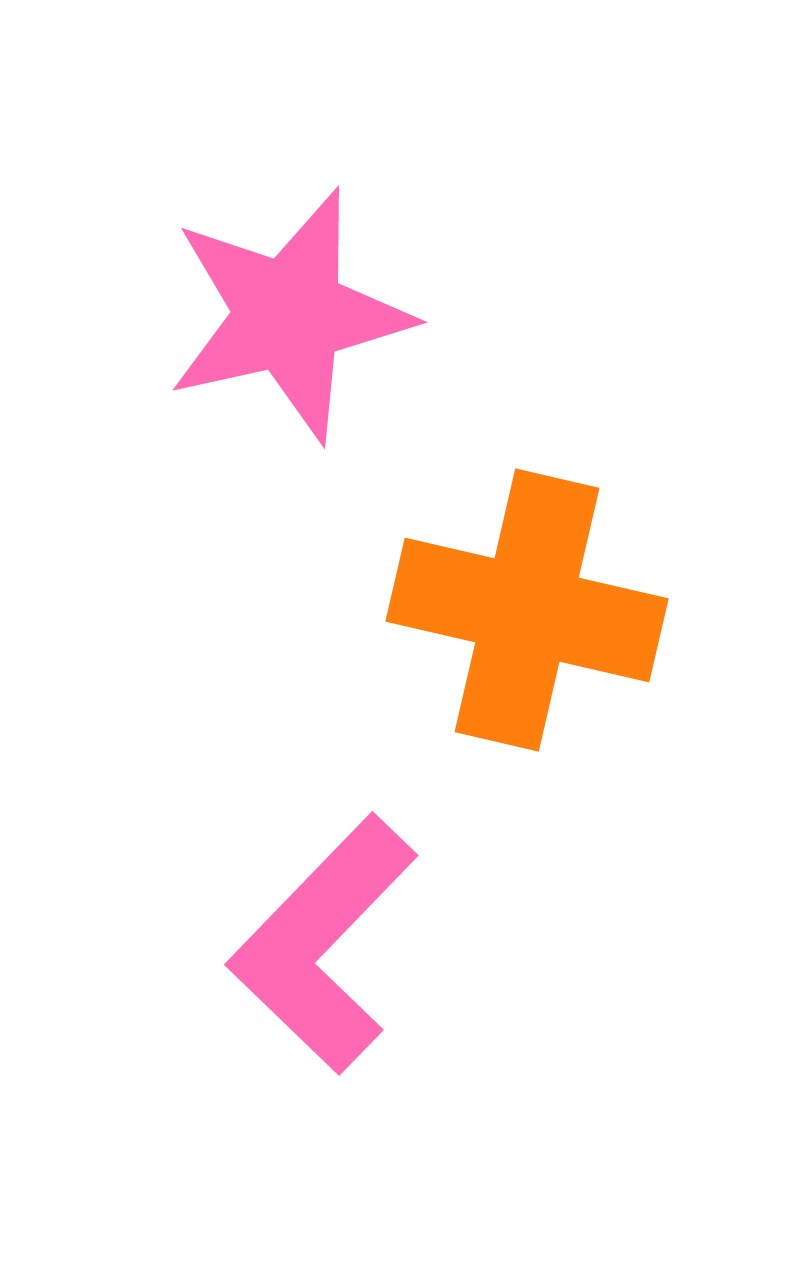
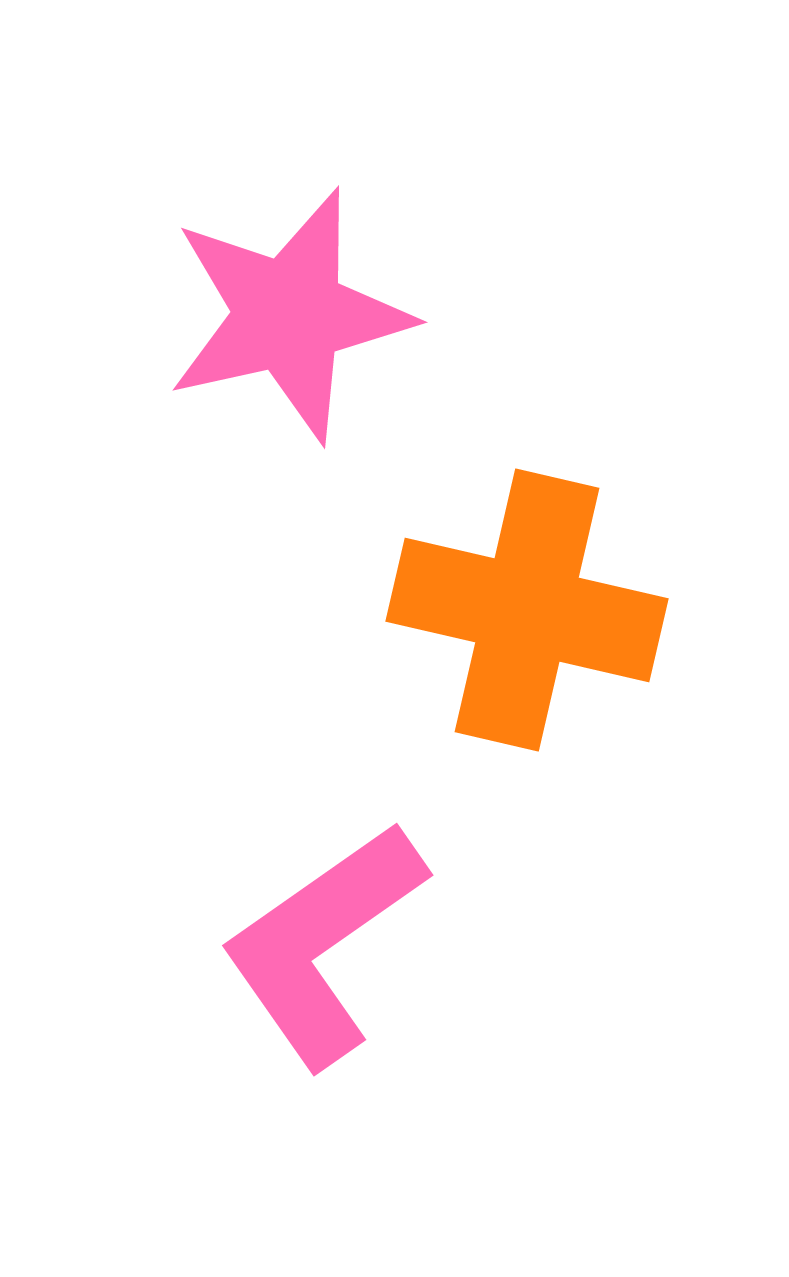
pink L-shape: rotated 11 degrees clockwise
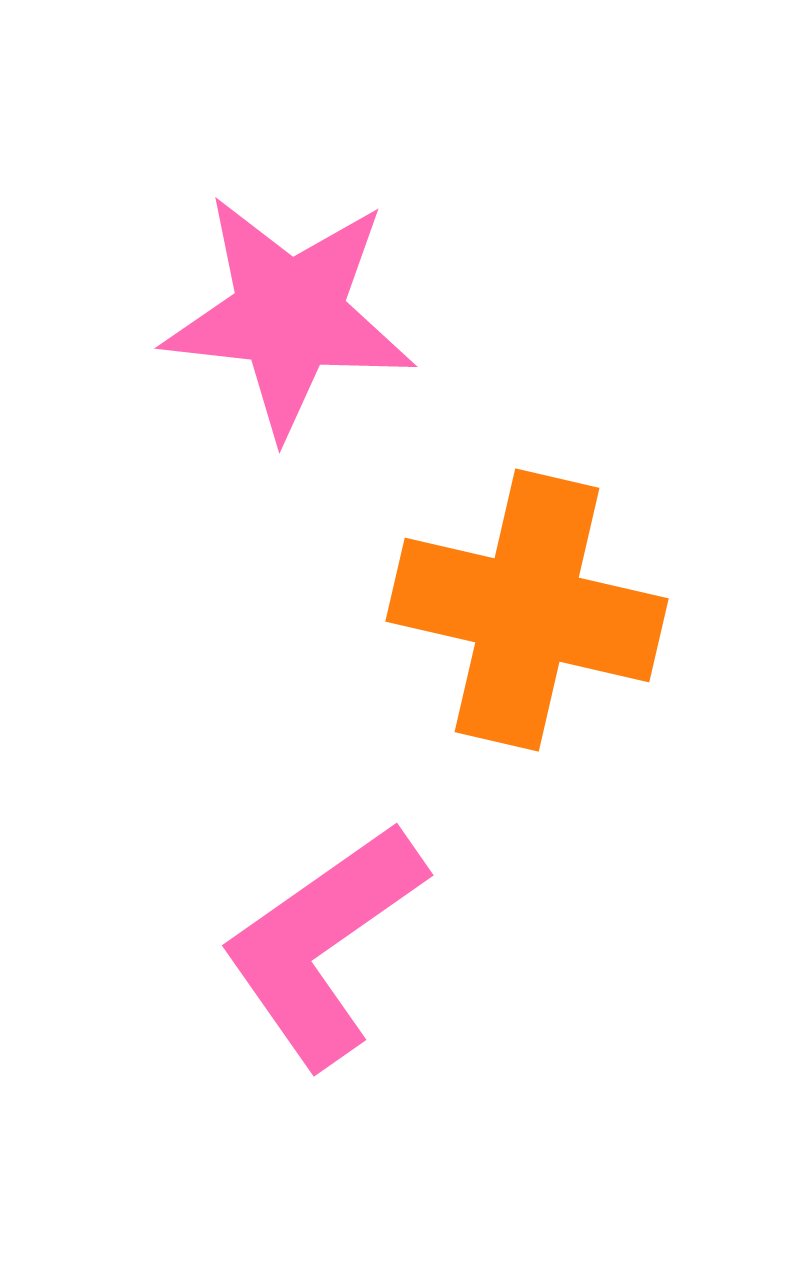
pink star: rotated 19 degrees clockwise
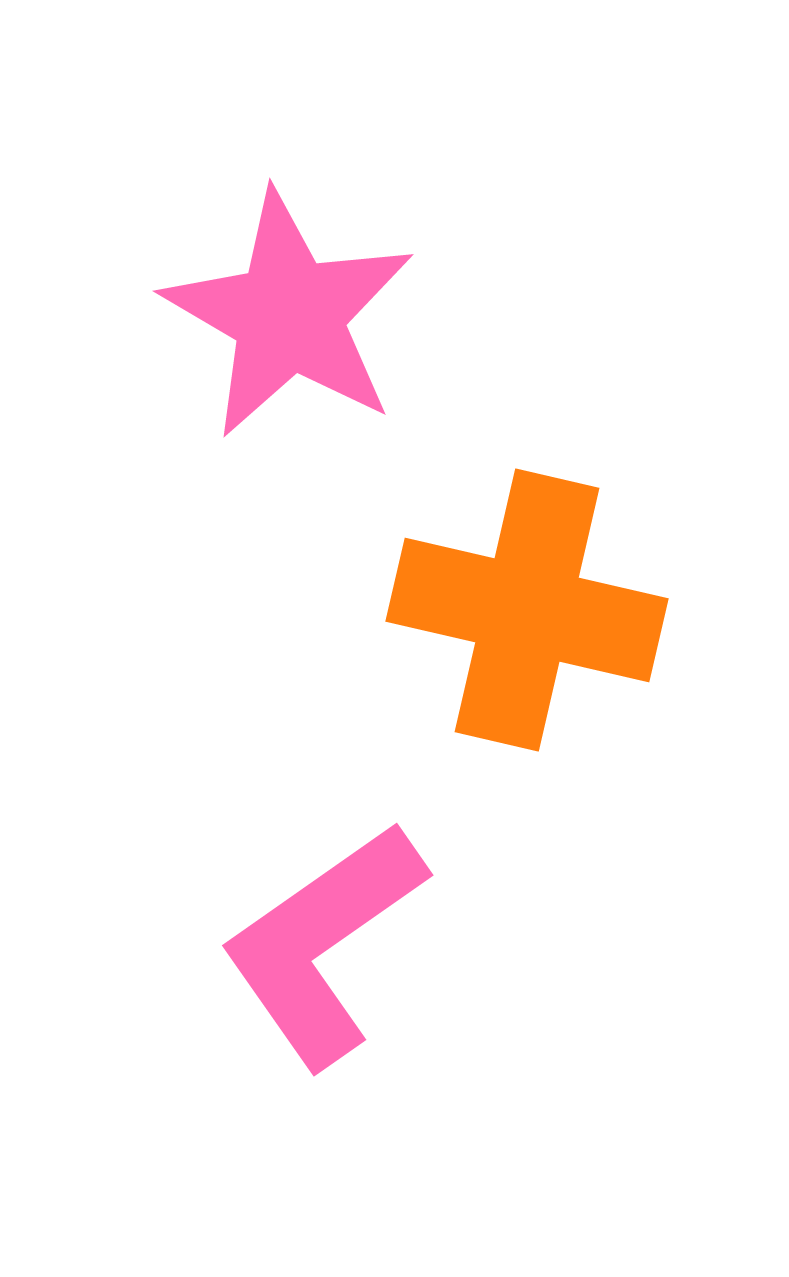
pink star: rotated 24 degrees clockwise
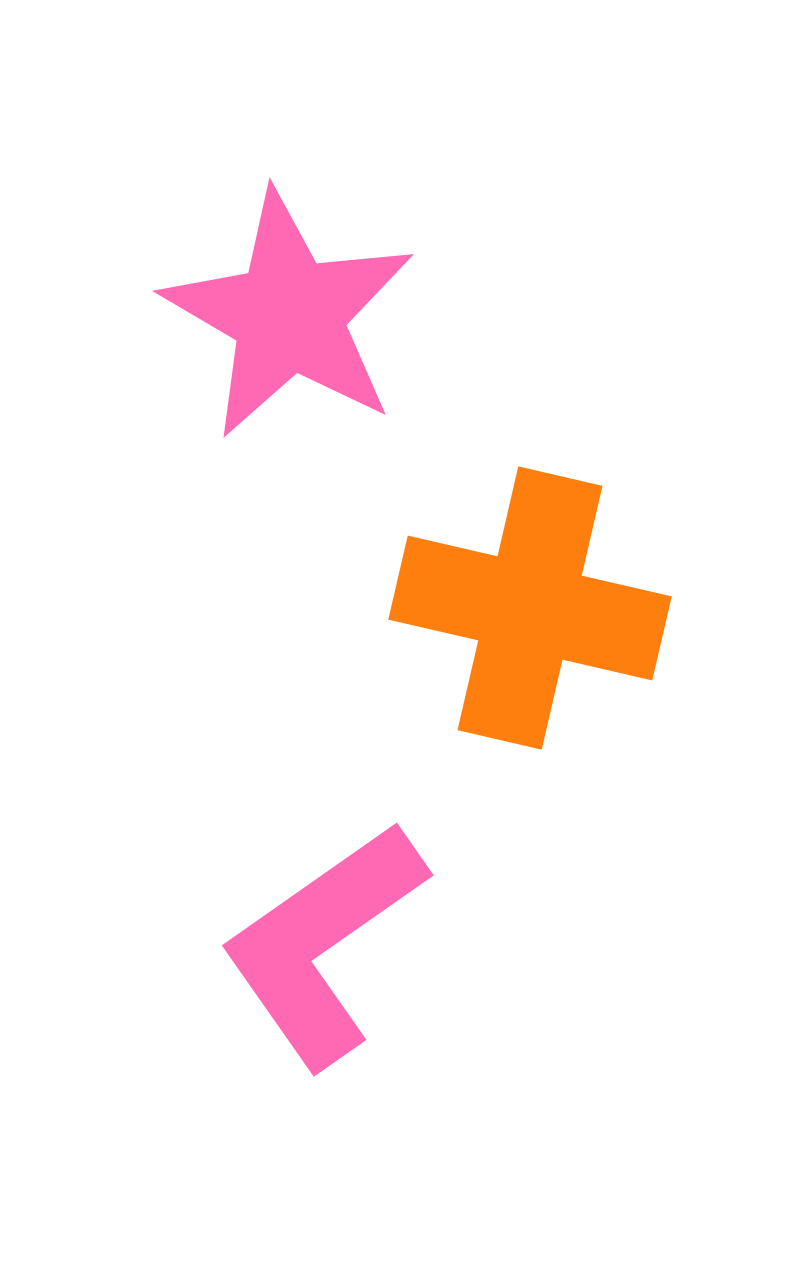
orange cross: moved 3 px right, 2 px up
